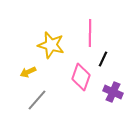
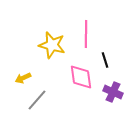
pink line: moved 4 px left, 1 px down
yellow star: moved 1 px right
black line: moved 2 px right, 1 px down; rotated 42 degrees counterclockwise
yellow arrow: moved 5 px left, 6 px down
pink diamond: rotated 28 degrees counterclockwise
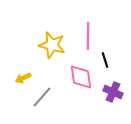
pink line: moved 2 px right, 2 px down
gray line: moved 5 px right, 3 px up
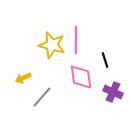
pink line: moved 12 px left, 4 px down
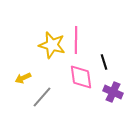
black line: moved 1 px left, 2 px down
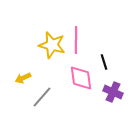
pink diamond: moved 1 px down
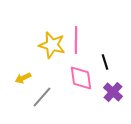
black line: moved 1 px right
purple cross: rotated 18 degrees clockwise
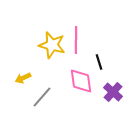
black line: moved 6 px left
pink diamond: moved 3 px down
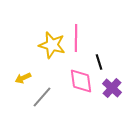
pink line: moved 2 px up
purple cross: moved 1 px left, 4 px up
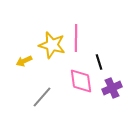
yellow arrow: moved 1 px right, 17 px up
purple cross: rotated 24 degrees clockwise
